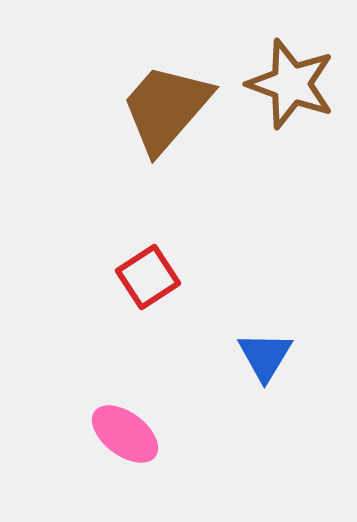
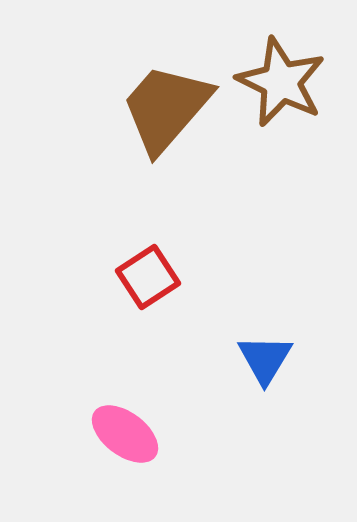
brown star: moved 10 px left, 2 px up; rotated 6 degrees clockwise
blue triangle: moved 3 px down
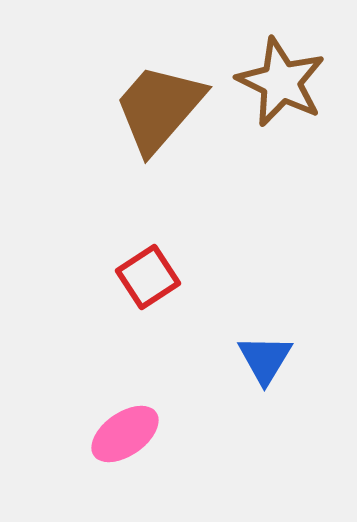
brown trapezoid: moved 7 px left
pink ellipse: rotated 72 degrees counterclockwise
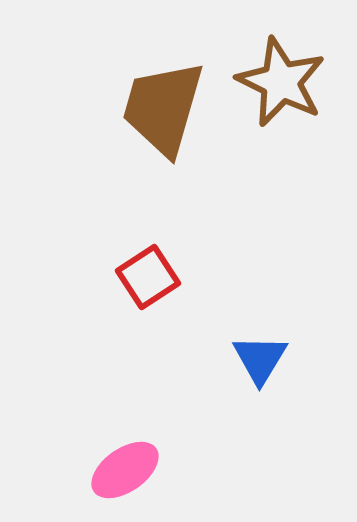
brown trapezoid: moved 4 px right; rotated 25 degrees counterclockwise
blue triangle: moved 5 px left
pink ellipse: moved 36 px down
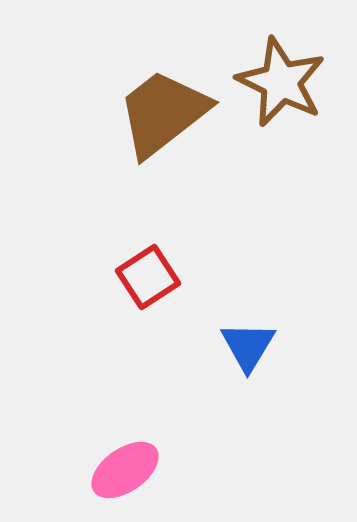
brown trapezoid: moved 5 px down; rotated 36 degrees clockwise
blue triangle: moved 12 px left, 13 px up
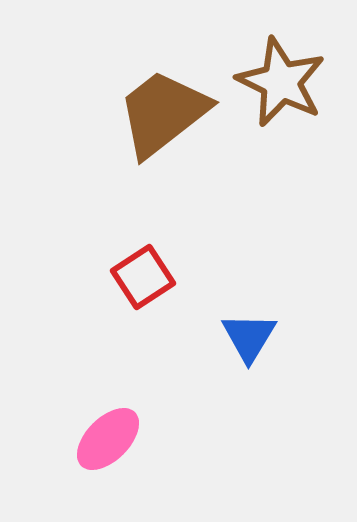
red square: moved 5 px left
blue triangle: moved 1 px right, 9 px up
pink ellipse: moved 17 px left, 31 px up; rotated 10 degrees counterclockwise
